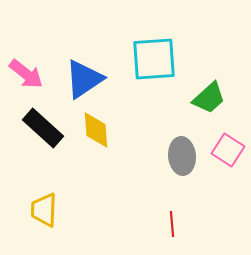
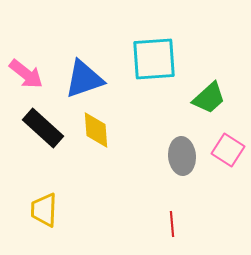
blue triangle: rotated 15 degrees clockwise
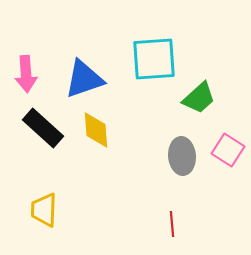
pink arrow: rotated 48 degrees clockwise
green trapezoid: moved 10 px left
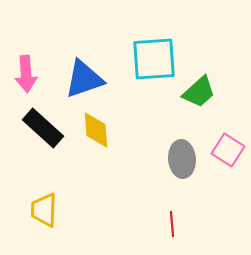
green trapezoid: moved 6 px up
gray ellipse: moved 3 px down
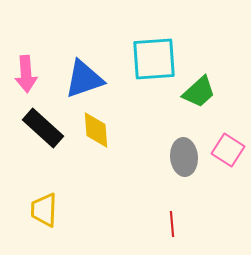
gray ellipse: moved 2 px right, 2 px up
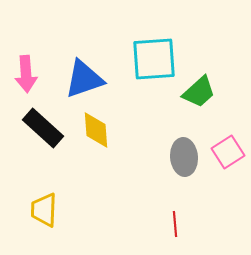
pink square: moved 2 px down; rotated 24 degrees clockwise
red line: moved 3 px right
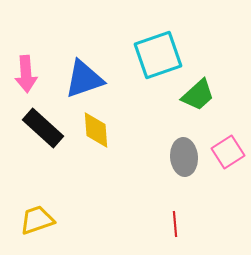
cyan square: moved 4 px right, 4 px up; rotated 15 degrees counterclockwise
green trapezoid: moved 1 px left, 3 px down
yellow trapezoid: moved 7 px left, 10 px down; rotated 69 degrees clockwise
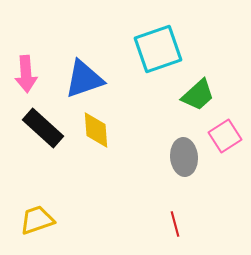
cyan square: moved 6 px up
pink square: moved 3 px left, 16 px up
red line: rotated 10 degrees counterclockwise
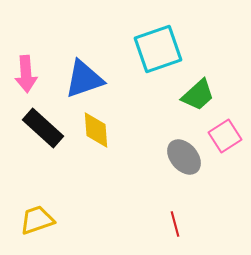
gray ellipse: rotated 36 degrees counterclockwise
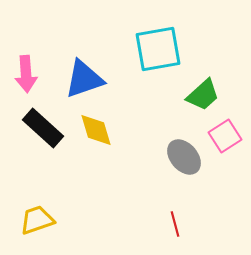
cyan square: rotated 9 degrees clockwise
green trapezoid: moved 5 px right
yellow diamond: rotated 12 degrees counterclockwise
